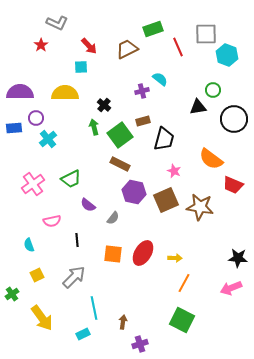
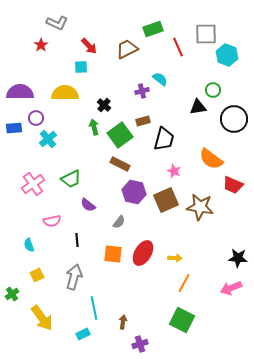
gray semicircle at (113, 218): moved 6 px right, 4 px down
gray arrow at (74, 277): rotated 30 degrees counterclockwise
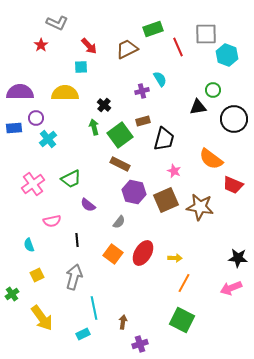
cyan semicircle at (160, 79): rotated 21 degrees clockwise
orange square at (113, 254): rotated 30 degrees clockwise
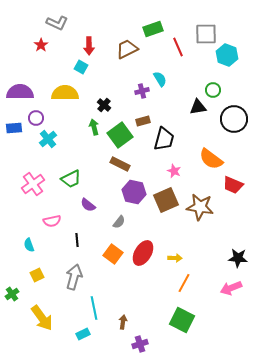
red arrow at (89, 46): rotated 42 degrees clockwise
cyan square at (81, 67): rotated 32 degrees clockwise
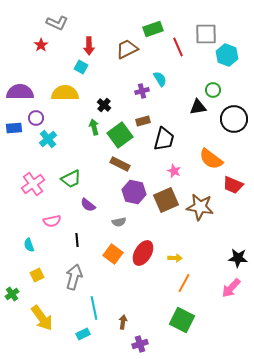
gray semicircle at (119, 222): rotated 40 degrees clockwise
pink arrow at (231, 288): rotated 25 degrees counterclockwise
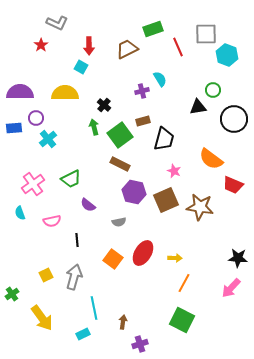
cyan semicircle at (29, 245): moved 9 px left, 32 px up
orange square at (113, 254): moved 5 px down
yellow square at (37, 275): moved 9 px right
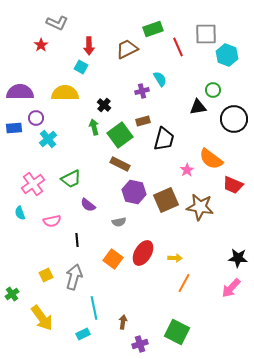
pink star at (174, 171): moved 13 px right, 1 px up; rotated 16 degrees clockwise
green square at (182, 320): moved 5 px left, 12 px down
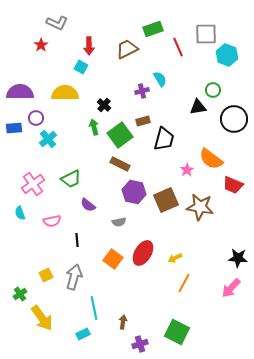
yellow arrow at (175, 258): rotated 152 degrees clockwise
green cross at (12, 294): moved 8 px right
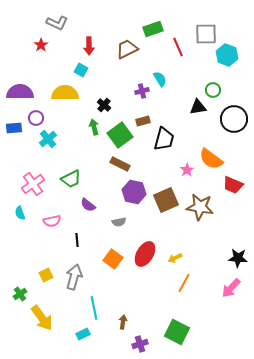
cyan square at (81, 67): moved 3 px down
red ellipse at (143, 253): moved 2 px right, 1 px down
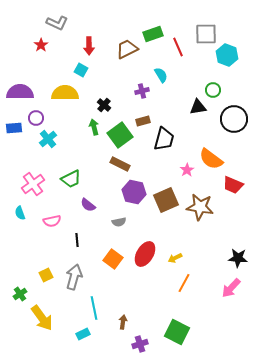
green rectangle at (153, 29): moved 5 px down
cyan semicircle at (160, 79): moved 1 px right, 4 px up
